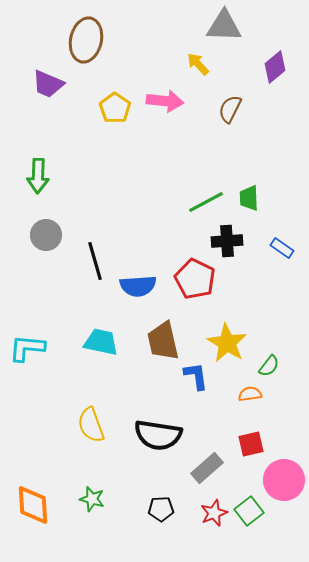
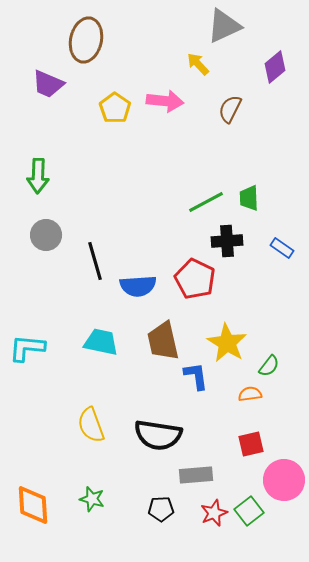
gray triangle: rotated 27 degrees counterclockwise
gray rectangle: moved 11 px left, 7 px down; rotated 36 degrees clockwise
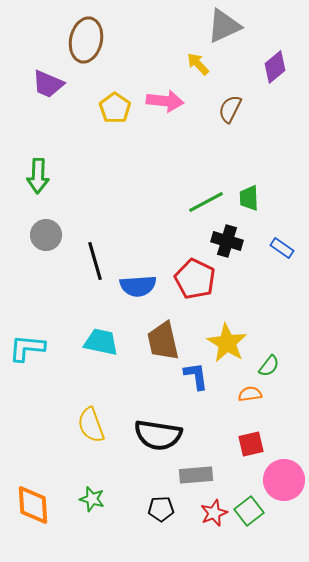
black cross: rotated 20 degrees clockwise
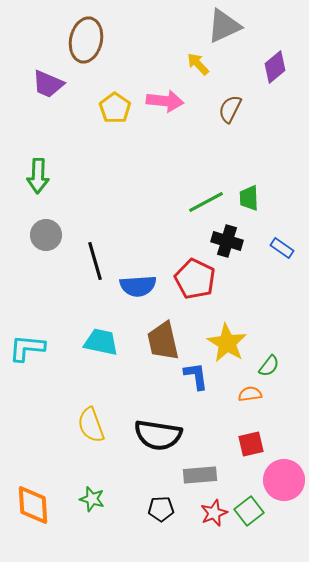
gray rectangle: moved 4 px right
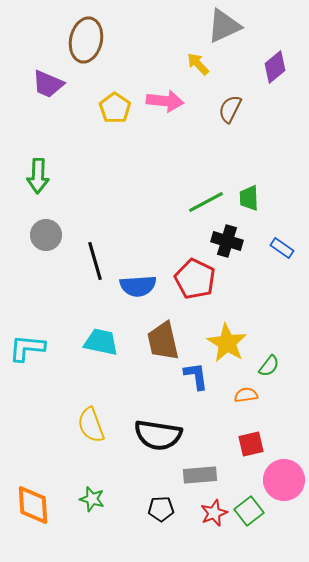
orange semicircle: moved 4 px left, 1 px down
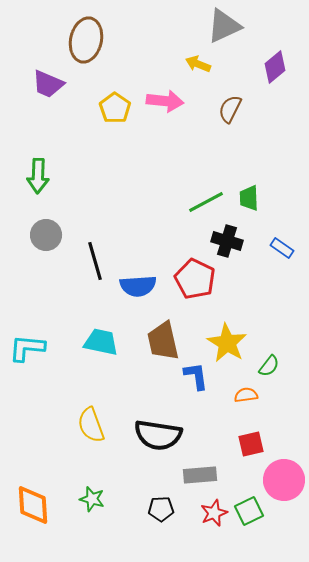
yellow arrow: rotated 25 degrees counterclockwise
green square: rotated 12 degrees clockwise
